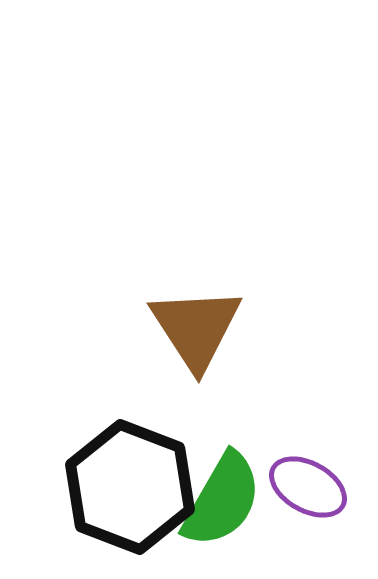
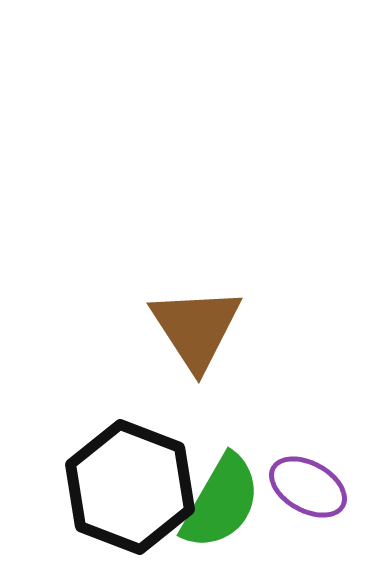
green semicircle: moved 1 px left, 2 px down
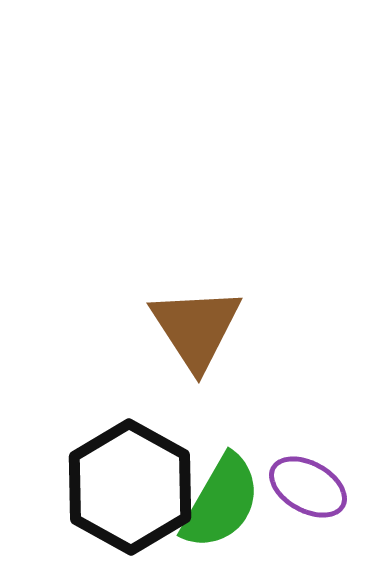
black hexagon: rotated 8 degrees clockwise
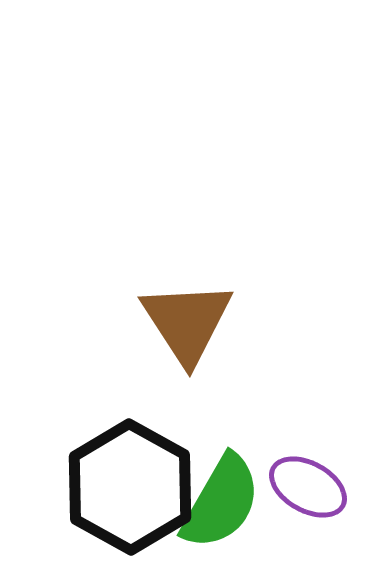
brown triangle: moved 9 px left, 6 px up
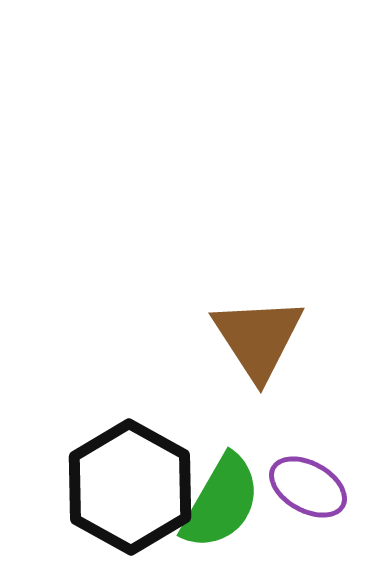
brown triangle: moved 71 px right, 16 px down
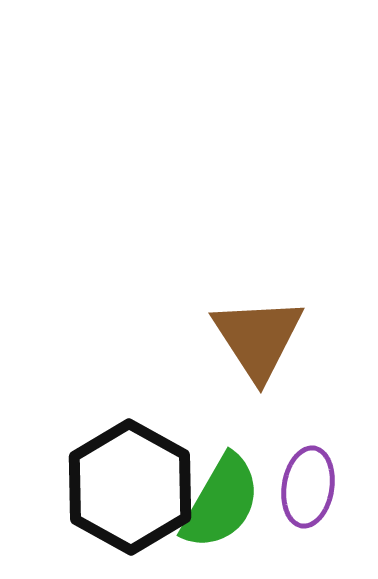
purple ellipse: rotated 70 degrees clockwise
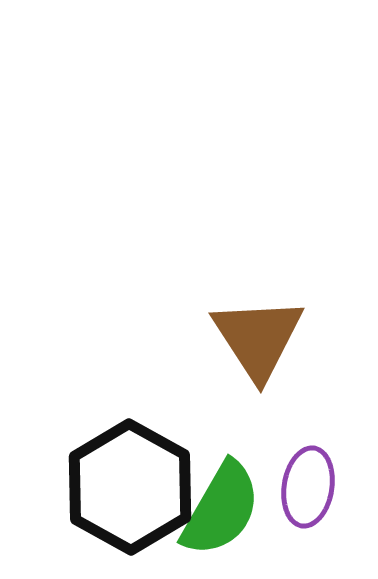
green semicircle: moved 7 px down
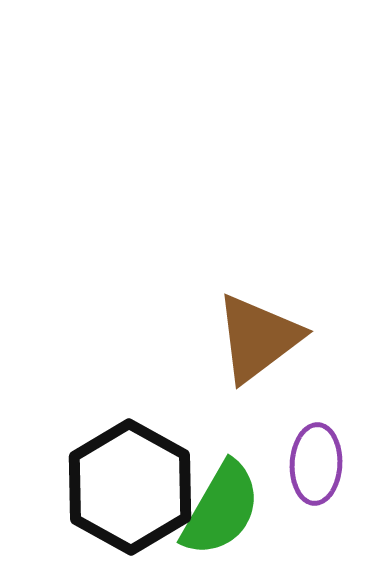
brown triangle: rotated 26 degrees clockwise
purple ellipse: moved 8 px right, 23 px up; rotated 6 degrees counterclockwise
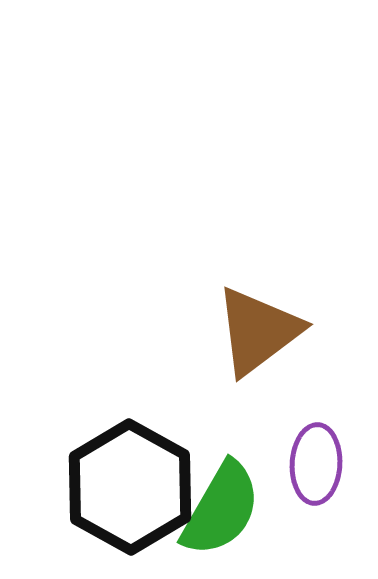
brown triangle: moved 7 px up
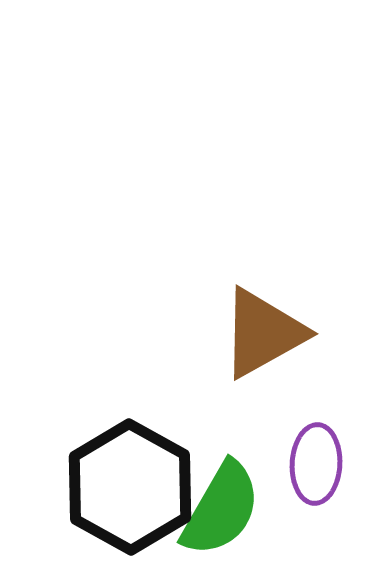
brown triangle: moved 5 px right, 2 px down; rotated 8 degrees clockwise
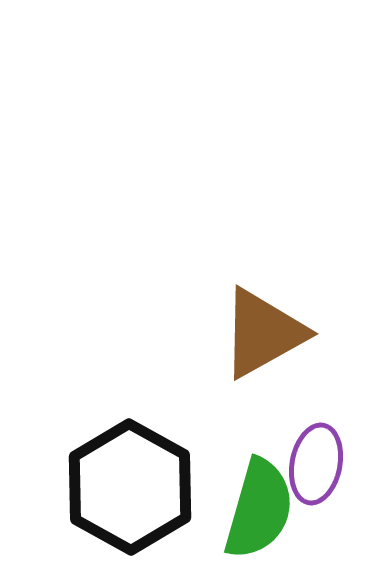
purple ellipse: rotated 8 degrees clockwise
green semicircle: moved 38 px right; rotated 14 degrees counterclockwise
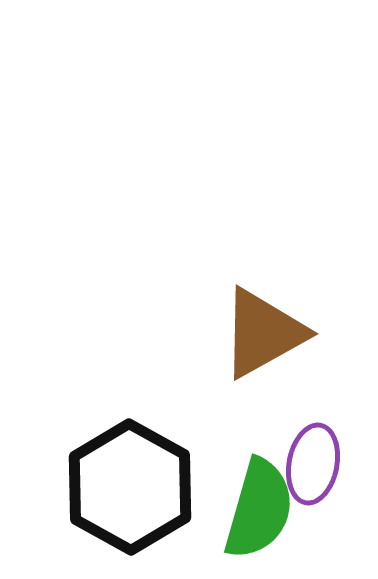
purple ellipse: moved 3 px left
